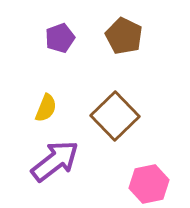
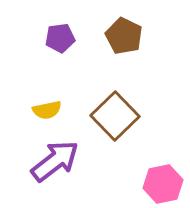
purple pentagon: rotated 12 degrees clockwise
yellow semicircle: moved 1 px right, 2 px down; rotated 56 degrees clockwise
pink hexagon: moved 14 px right
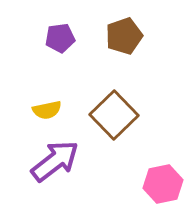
brown pentagon: rotated 27 degrees clockwise
brown square: moved 1 px left, 1 px up
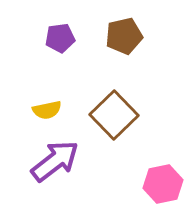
brown pentagon: rotated 6 degrees clockwise
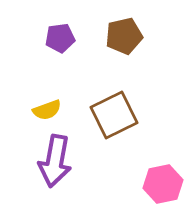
yellow semicircle: rotated 8 degrees counterclockwise
brown square: rotated 18 degrees clockwise
purple arrow: rotated 138 degrees clockwise
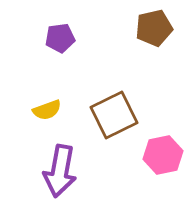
brown pentagon: moved 30 px right, 8 px up
purple arrow: moved 5 px right, 10 px down
pink hexagon: moved 29 px up
